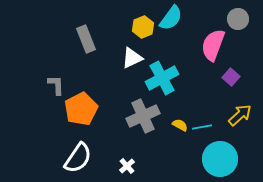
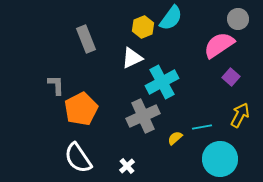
pink semicircle: moved 6 px right; rotated 36 degrees clockwise
cyan cross: moved 4 px down
yellow arrow: rotated 20 degrees counterclockwise
yellow semicircle: moved 5 px left, 13 px down; rotated 70 degrees counterclockwise
white semicircle: rotated 112 degrees clockwise
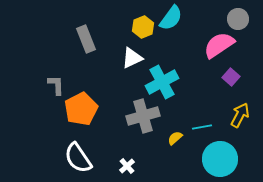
gray cross: rotated 8 degrees clockwise
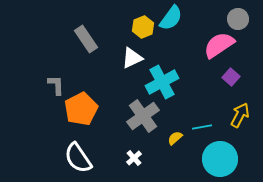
gray rectangle: rotated 12 degrees counterclockwise
gray cross: rotated 20 degrees counterclockwise
white cross: moved 7 px right, 8 px up
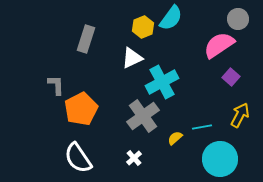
gray rectangle: rotated 52 degrees clockwise
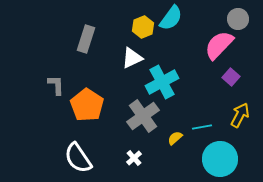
pink semicircle: rotated 12 degrees counterclockwise
orange pentagon: moved 6 px right, 4 px up; rotated 12 degrees counterclockwise
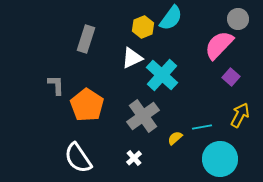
cyan cross: moved 7 px up; rotated 20 degrees counterclockwise
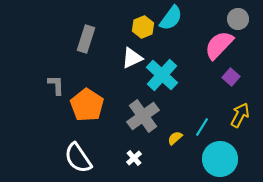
cyan line: rotated 48 degrees counterclockwise
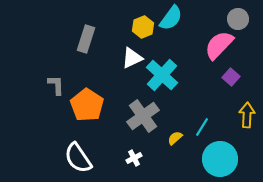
yellow arrow: moved 7 px right; rotated 25 degrees counterclockwise
white cross: rotated 14 degrees clockwise
